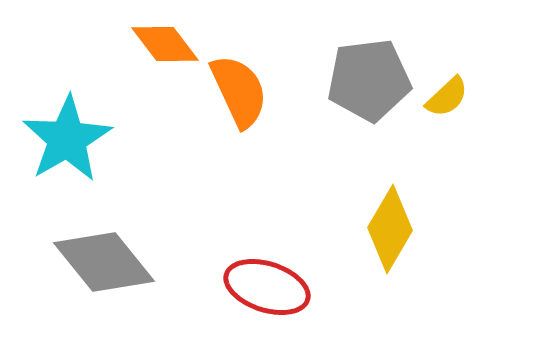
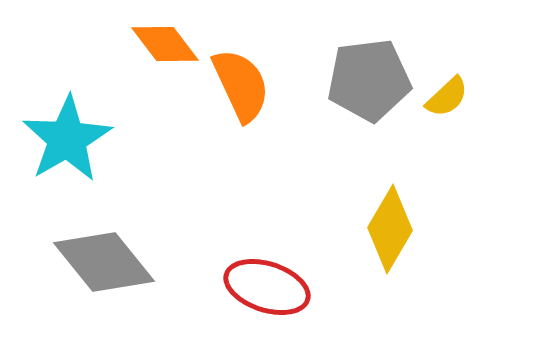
orange semicircle: moved 2 px right, 6 px up
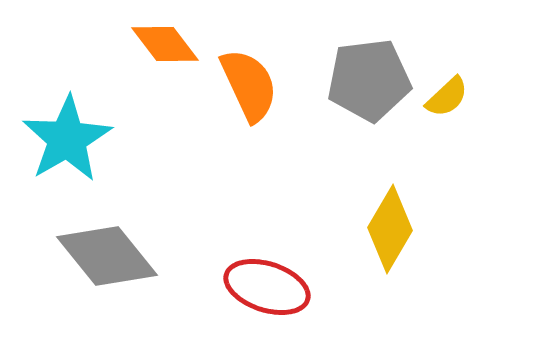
orange semicircle: moved 8 px right
gray diamond: moved 3 px right, 6 px up
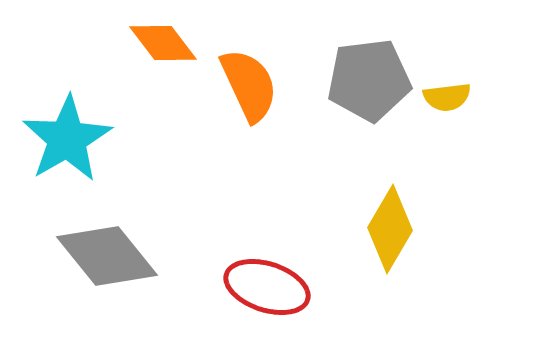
orange diamond: moved 2 px left, 1 px up
yellow semicircle: rotated 36 degrees clockwise
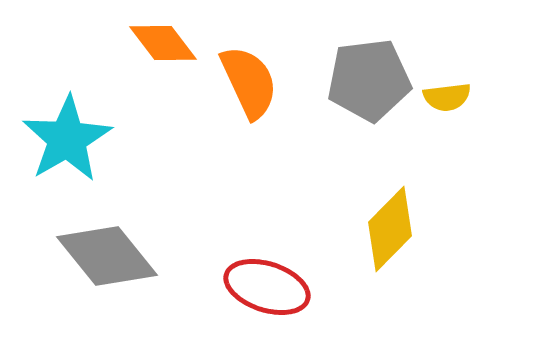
orange semicircle: moved 3 px up
yellow diamond: rotated 14 degrees clockwise
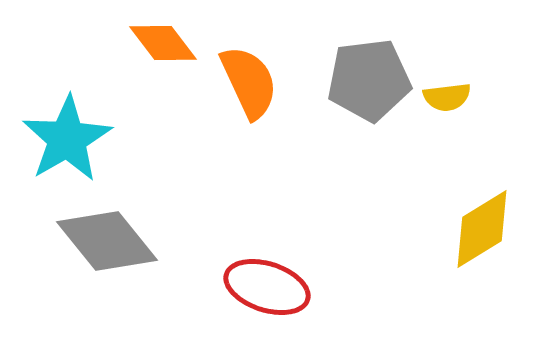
yellow diamond: moved 92 px right; rotated 14 degrees clockwise
gray diamond: moved 15 px up
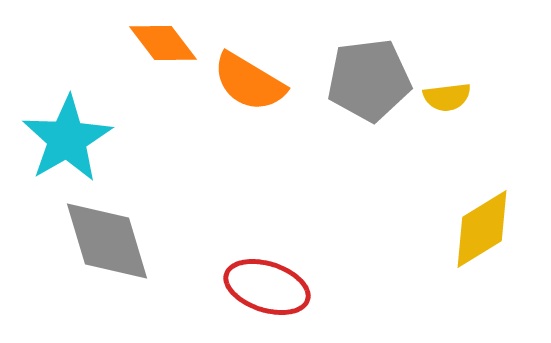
orange semicircle: rotated 146 degrees clockwise
gray diamond: rotated 22 degrees clockwise
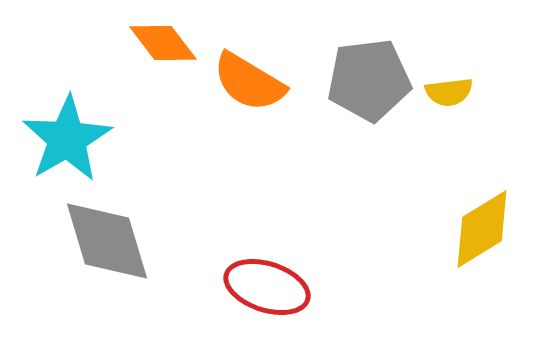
yellow semicircle: moved 2 px right, 5 px up
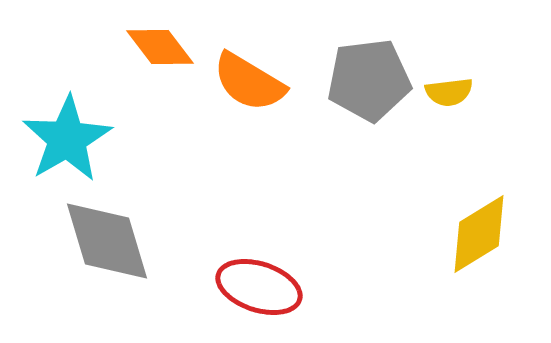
orange diamond: moved 3 px left, 4 px down
yellow diamond: moved 3 px left, 5 px down
red ellipse: moved 8 px left
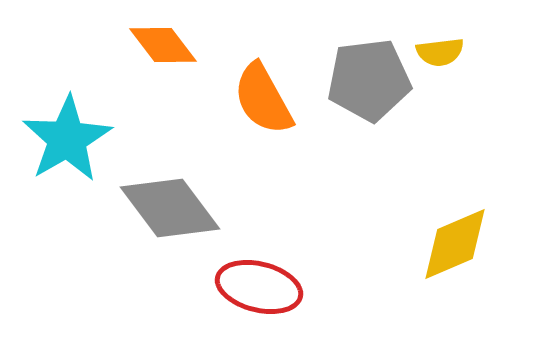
orange diamond: moved 3 px right, 2 px up
orange semicircle: moved 14 px right, 17 px down; rotated 30 degrees clockwise
yellow semicircle: moved 9 px left, 40 px up
yellow diamond: moved 24 px left, 10 px down; rotated 8 degrees clockwise
gray diamond: moved 63 px right, 33 px up; rotated 20 degrees counterclockwise
red ellipse: rotated 4 degrees counterclockwise
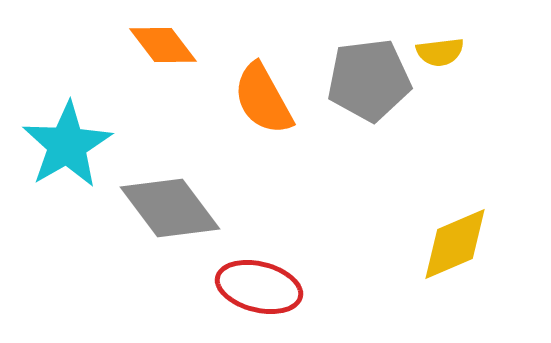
cyan star: moved 6 px down
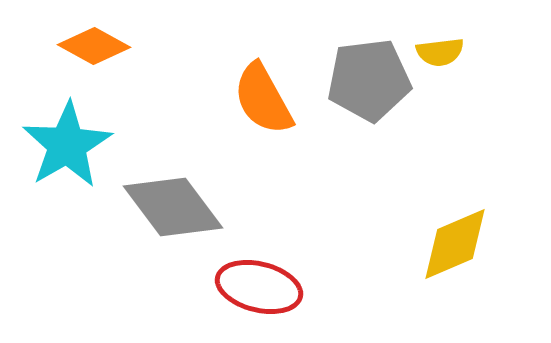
orange diamond: moved 69 px left, 1 px down; rotated 24 degrees counterclockwise
gray diamond: moved 3 px right, 1 px up
